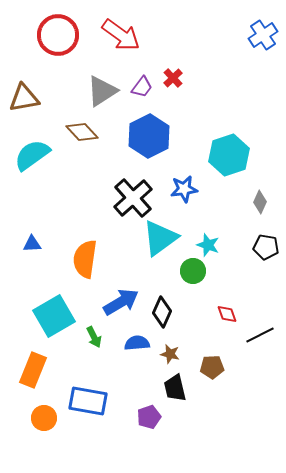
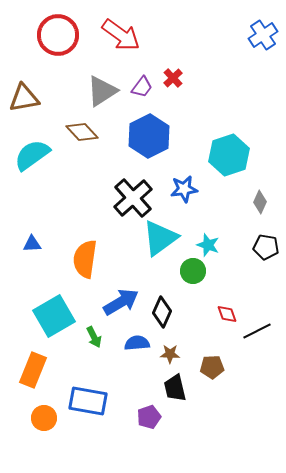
black line: moved 3 px left, 4 px up
brown star: rotated 12 degrees counterclockwise
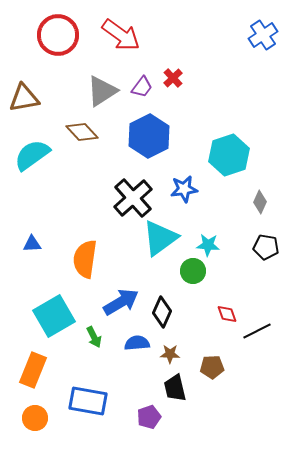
cyan star: rotated 15 degrees counterclockwise
orange circle: moved 9 px left
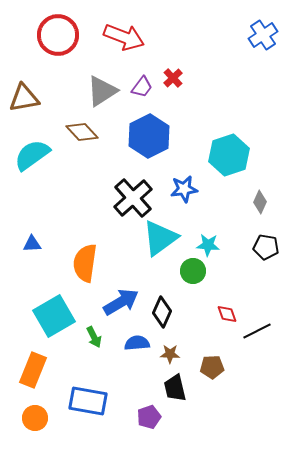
red arrow: moved 3 px right, 2 px down; rotated 15 degrees counterclockwise
orange semicircle: moved 4 px down
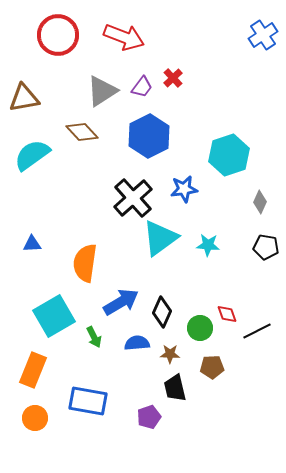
green circle: moved 7 px right, 57 px down
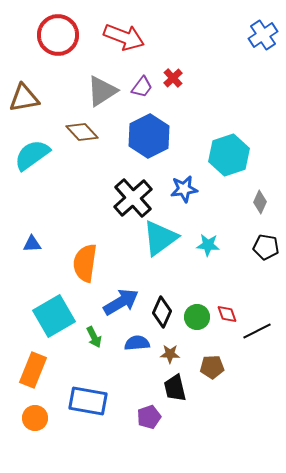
green circle: moved 3 px left, 11 px up
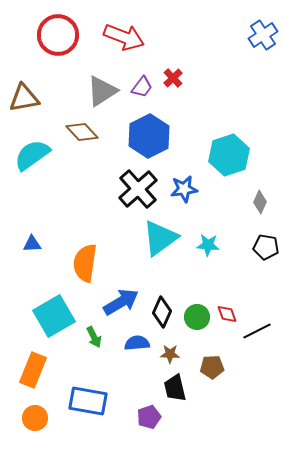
black cross: moved 5 px right, 9 px up
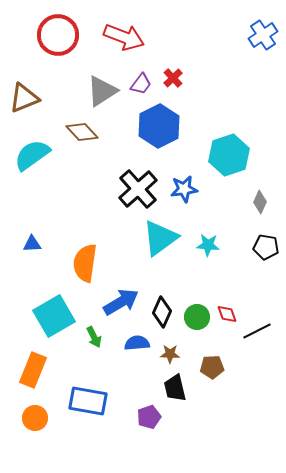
purple trapezoid: moved 1 px left, 3 px up
brown triangle: rotated 12 degrees counterclockwise
blue hexagon: moved 10 px right, 10 px up
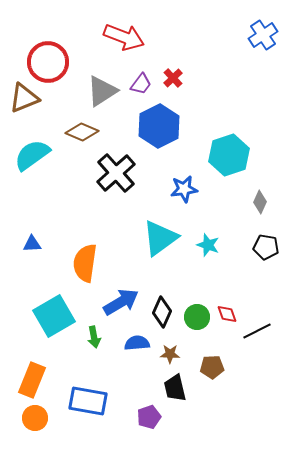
red circle: moved 10 px left, 27 px down
brown diamond: rotated 24 degrees counterclockwise
black cross: moved 22 px left, 16 px up
cyan star: rotated 15 degrees clockwise
green arrow: rotated 15 degrees clockwise
orange rectangle: moved 1 px left, 10 px down
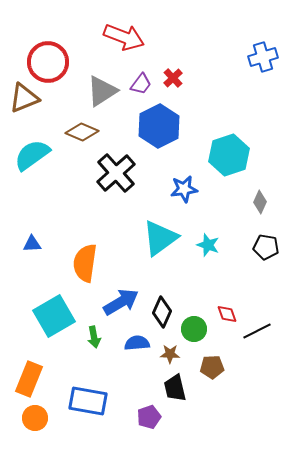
blue cross: moved 22 px down; rotated 16 degrees clockwise
green circle: moved 3 px left, 12 px down
orange rectangle: moved 3 px left, 1 px up
